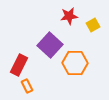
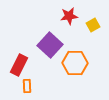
orange rectangle: rotated 24 degrees clockwise
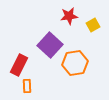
orange hexagon: rotated 10 degrees counterclockwise
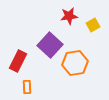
red rectangle: moved 1 px left, 4 px up
orange rectangle: moved 1 px down
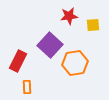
yellow square: rotated 24 degrees clockwise
